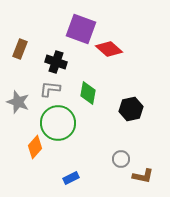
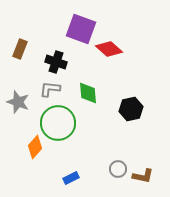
green diamond: rotated 15 degrees counterclockwise
gray circle: moved 3 px left, 10 px down
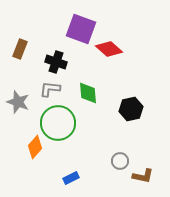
gray circle: moved 2 px right, 8 px up
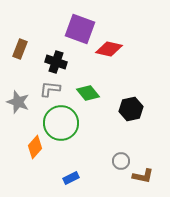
purple square: moved 1 px left
red diamond: rotated 28 degrees counterclockwise
green diamond: rotated 35 degrees counterclockwise
green circle: moved 3 px right
gray circle: moved 1 px right
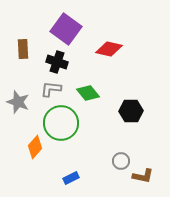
purple square: moved 14 px left; rotated 16 degrees clockwise
brown rectangle: moved 3 px right; rotated 24 degrees counterclockwise
black cross: moved 1 px right
gray L-shape: moved 1 px right
black hexagon: moved 2 px down; rotated 10 degrees clockwise
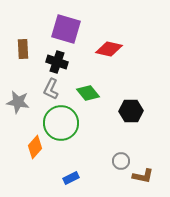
purple square: rotated 20 degrees counterclockwise
gray L-shape: rotated 70 degrees counterclockwise
gray star: rotated 10 degrees counterclockwise
